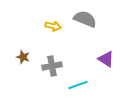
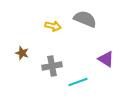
brown star: moved 1 px left, 4 px up
cyan line: moved 3 px up
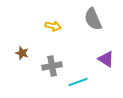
gray semicircle: moved 8 px right; rotated 135 degrees counterclockwise
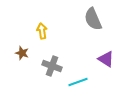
yellow arrow: moved 11 px left, 5 px down; rotated 112 degrees counterclockwise
gray cross: rotated 30 degrees clockwise
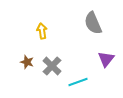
gray semicircle: moved 4 px down
brown star: moved 5 px right, 9 px down
purple triangle: rotated 36 degrees clockwise
gray cross: rotated 24 degrees clockwise
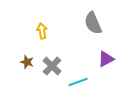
purple triangle: rotated 24 degrees clockwise
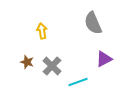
purple triangle: moved 2 px left
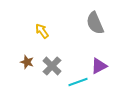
gray semicircle: moved 2 px right
yellow arrow: rotated 28 degrees counterclockwise
purple triangle: moved 5 px left, 7 px down
